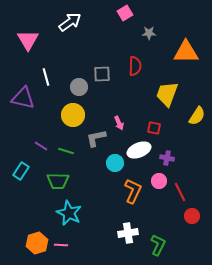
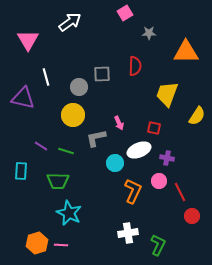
cyan rectangle: rotated 30 degrees counterclockwise
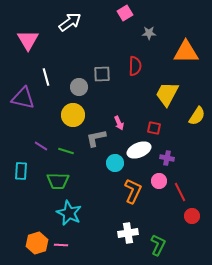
yellow trapezoid: rotated 8 degrees clockwise
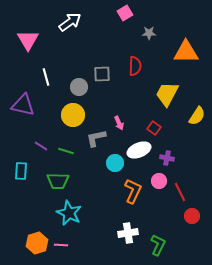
purple triangle: moved 7 px down
red square: rotated 24 degrees clockwise
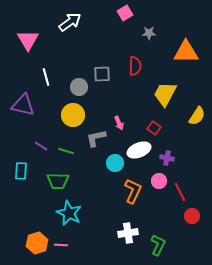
yellow trapezoid: moved 2 px left
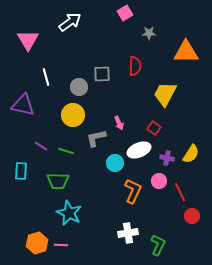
yellow semicircle: moved 6 px left, 38 px down
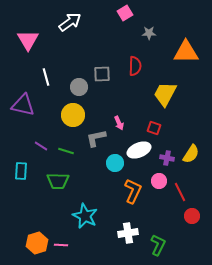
red square: rotated 16 degrees counterclockwise
cyan star: moved 16 px right, 3 px down
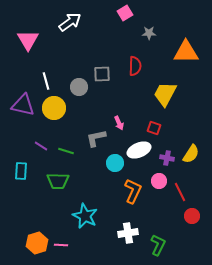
white line: moved 4 px down
yellow circle: moved 19 px left, 7 px up
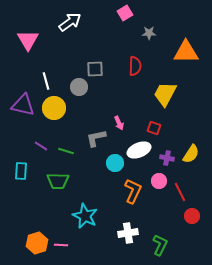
gray square: moved 7 px left, 5 px up
green L-shape: moved 2 px right
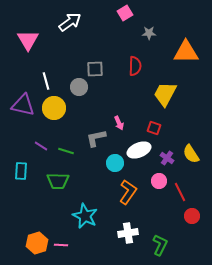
yellow semicircle: rotated 114 degrees clockwise
purple cross: rotated 24 degrees clockwise
orange L-shape: moved 5 px left, 1 px down; rotated 10 degrees clockwise
